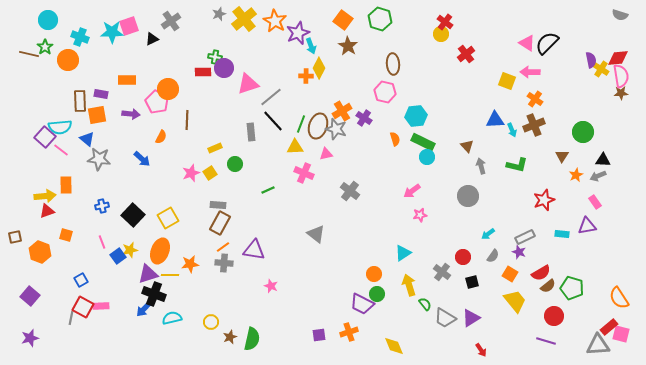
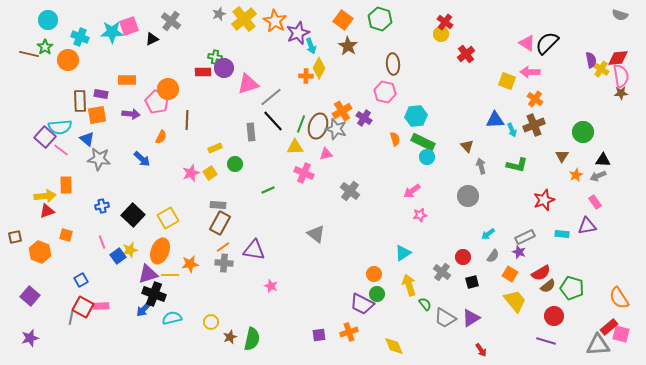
gray cross at (171, 21): rotated 18 degrees counterclockwise
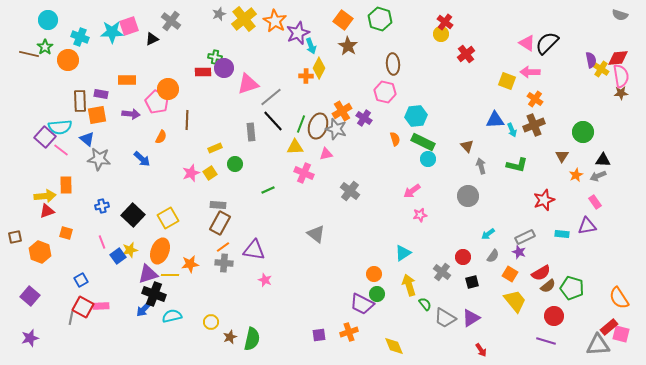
cyan circle at (427, 157): moved 1 px right, 2 px down
orange square at (66, 235): moved 2 px up
pink star at (271, 286): moved 6 px left, 6 px up
cyan semicircle at (172, 318): moved 2 px up
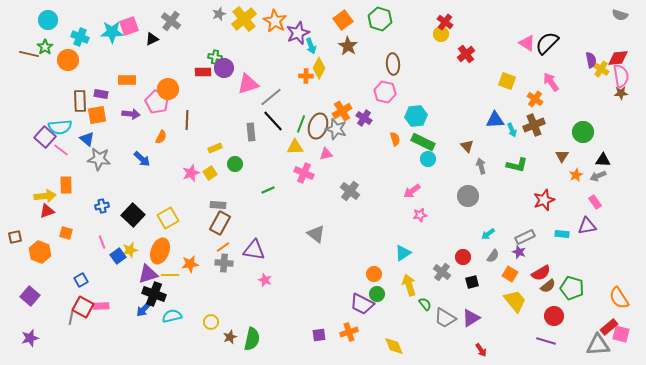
orange square at (343, 20): rotated 18 degrees clockwise
pink arrow at (530, 72): moved 21 px right, 10 px down; rotated 54 degrees clockwise
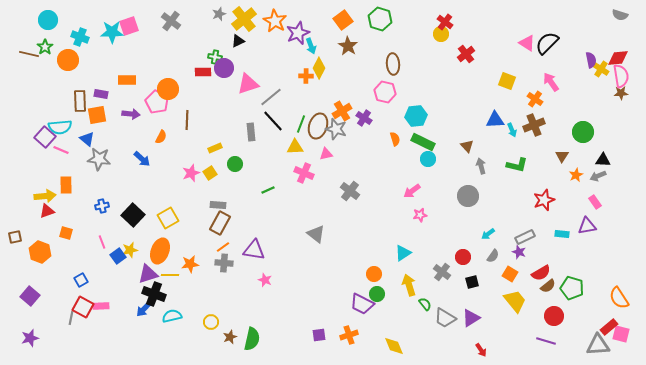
black triangle at (152, 39): moved 86 px right, 2 px down
pink line at (61, 150): rotated 14 degrees counterclockwise
orange cross at (349, 332): moved 3 px down
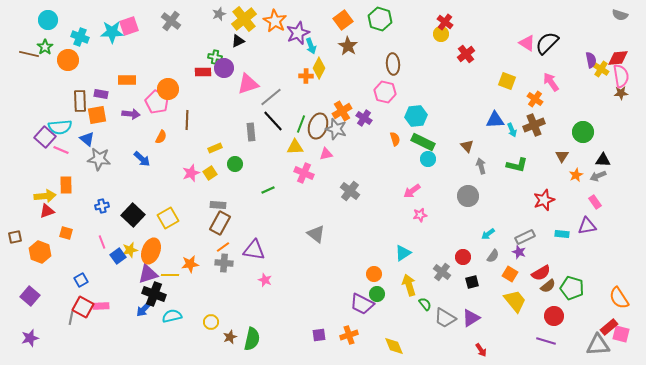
orange ellipse at (160, 251): moved 9 px left
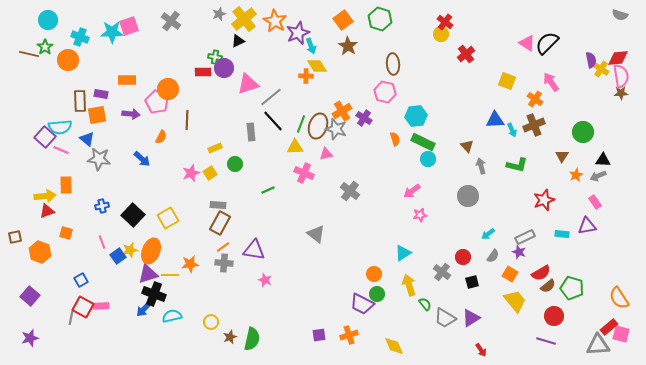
yellow diamond at (319, 68): moved 2 px left, 2 px up; rotated 60 degrees counterclockwise
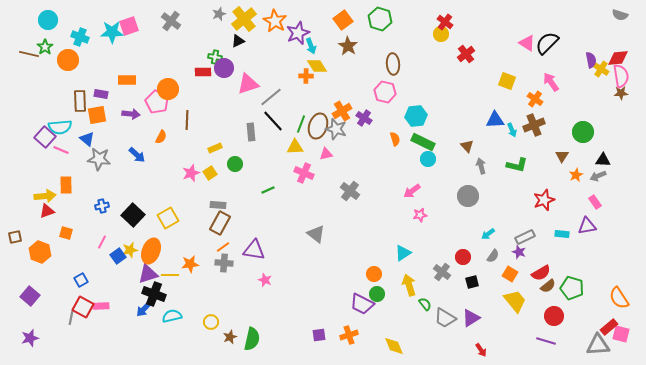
blue arrow at (142, 159): moved 5 px left, 4 px up
pink line at (102, 242): rotated 48 degrees clockwise
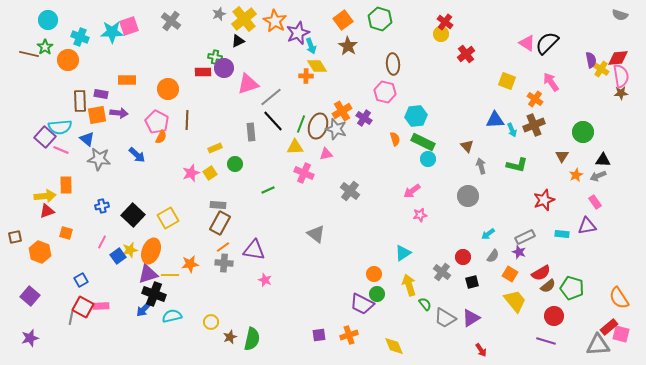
pink pentagon at (157, 102): moved 20 px down
purple arrow at (131, 114): moved 12 px left, 1 px up
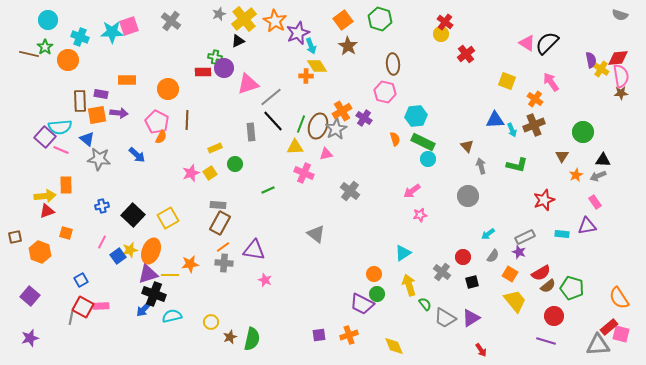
gray star at (336, 129): rotated 25 degrees clockwise
